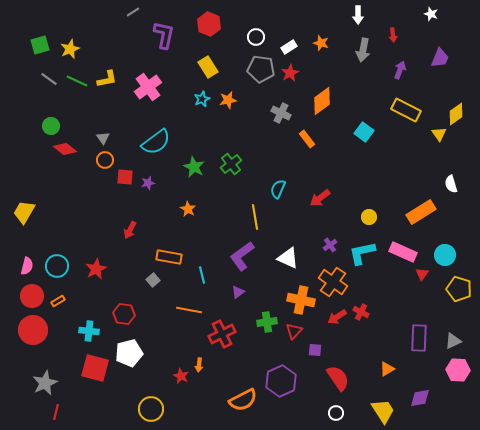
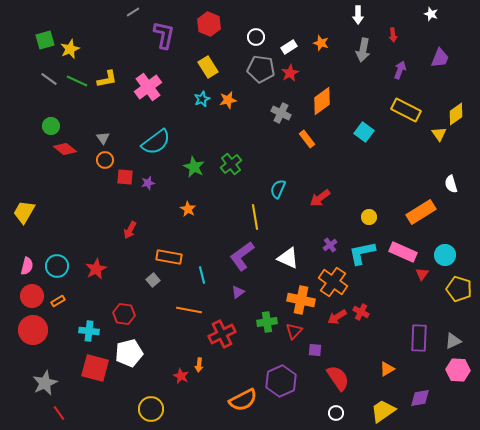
green square at (40, 45): moved 5 px right, 5 px up
yellow trapezoid at (383, 411): rotated 92 degrees counterclockwise
red line at (56, 412): moved 3 px right, 1 px down; rotated 49 degrees counterclockwise
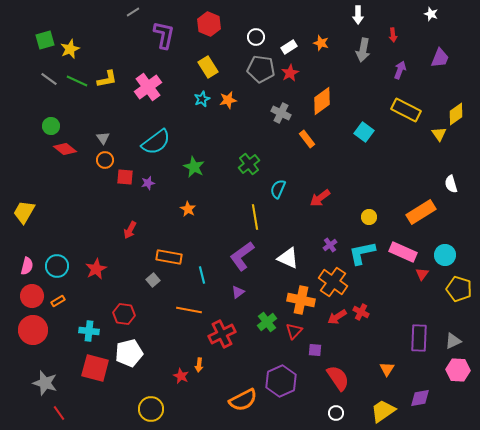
green cross at (231, 164): moved 18 px right
green cross at (267, 322): rotated 30 degrees counterclockwise
orange triangle at (387, 369): rotated 28 degrees counterclockwise
gray star at (45, 383): rotated 30 degrees counterclockwise
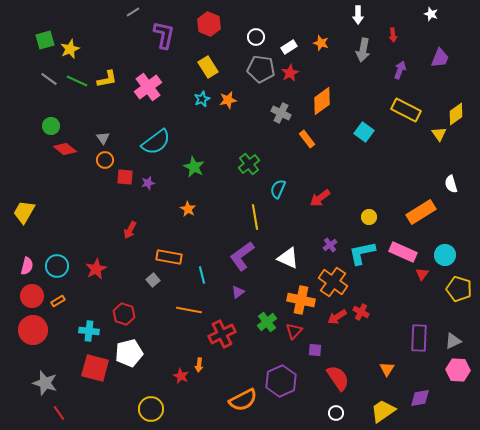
red hexagon at (124, 314): rotated 10 degrees clockwise
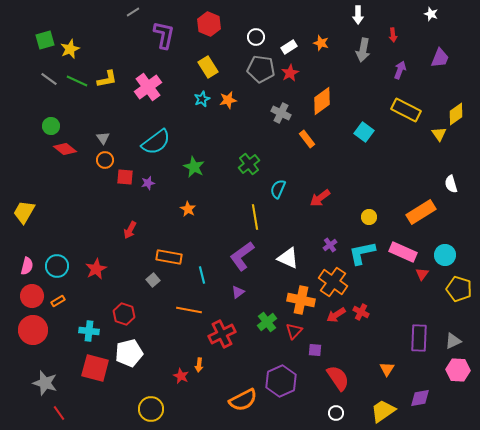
red arrow at (337, 317): moved 1 px left, 2 px up
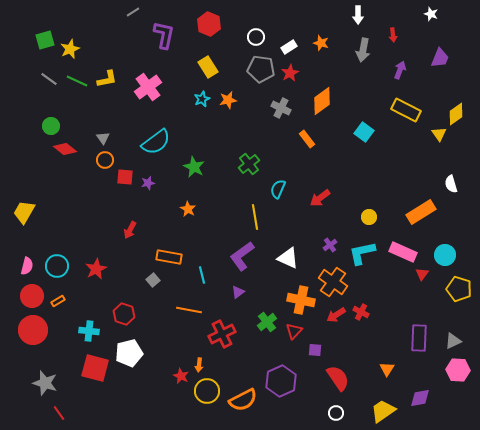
gray cross at (281, 113): moved 5 px up
yellow circle at (151, 409): moved 56 px right, 18 px up
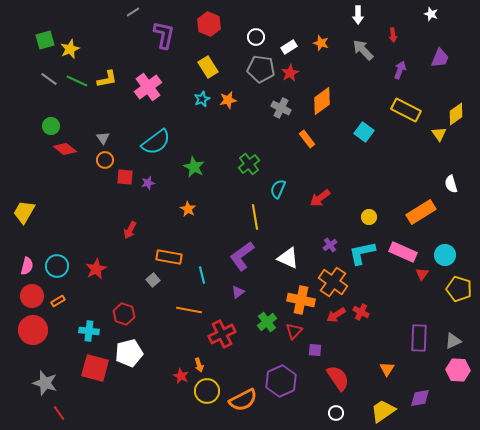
gray arrow at (363, 50): rotated 125 degrees clockwise
orange arrow at (199, 365): rotated 24 degrees counterclockwise
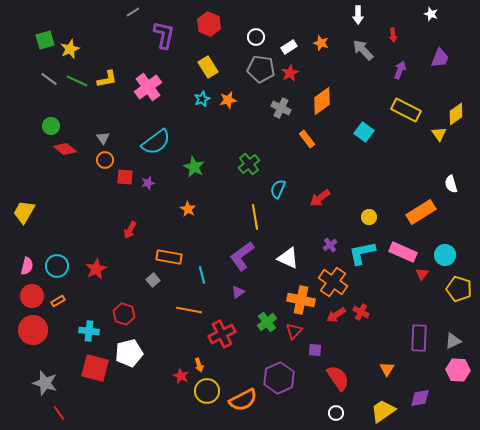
purple hexagon at (281, 381): moved 2 px left, 3 px up
